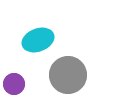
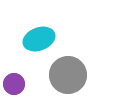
cyan ellipse: moved 1 px right, 1 px up
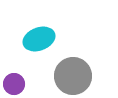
gray circle: moved 5 px right, 1 px down
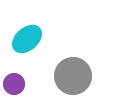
cyan ellipse: moved 12 px left; rotated 20 degrees counterclockwise
